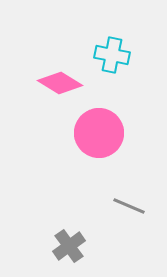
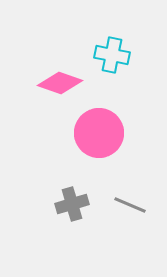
pink diamond: rotated 12 degrees counterclockwise
gray line: moved 1 px right, 1 px up
gray cross: moved 3 px right, 42 px up; rotated 20 degrees clockwise
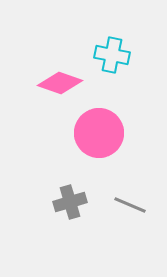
gray cross: moved 2 px left, 2 px up
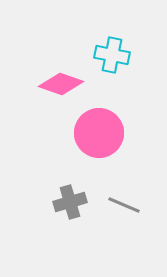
pink diamond: moved 1 px right, 1 px down
gray line: moved 6 px left
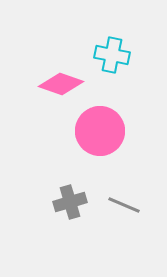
pink circle: moved 1 px right, 2 px up
